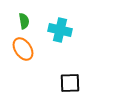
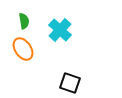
cyan cross: rotated 30 degrees clockwise
black square: rotated 20 degrees clockwise
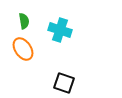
cyan cross: rotated 25 degrees counterclockwise
black square: moved 6 px left
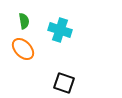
orange ellipse: rotated 10 degrees counterclockwise
